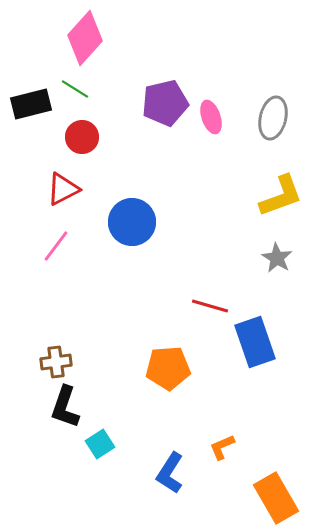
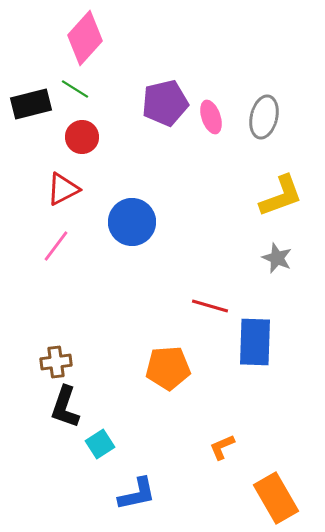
gray ellipse: moved 9 px left, 1 px up
gray star: rotated 8 degrees counterclockwise
blue rectangle: rotated 21 degrees clockwise
blue L-shape: moved 33 px left, 21 px down; rotated 135 degrees counterclockwise
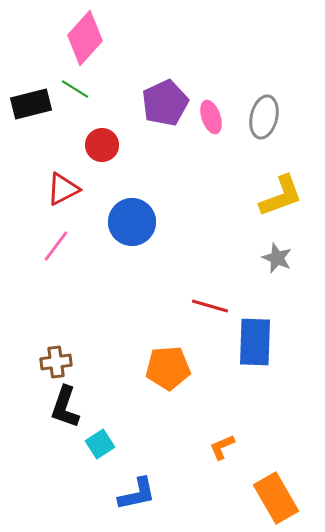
purple pentagon: rotated 12 degrees counterclockwise
red circle: moved 20 px right, 8 px down
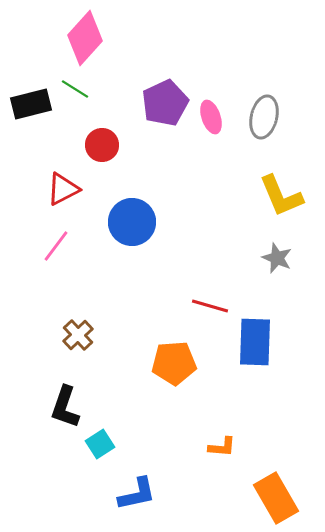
yellow L-shape: rotated 87 degrees clockwise
brown cross: moved 22 px right, 27 px up; rotated 36 degrees counterclockwise
orange pentagon: moved 6 px right, 5 px up
orange L-shape: rotated 152 degrees counterclockwise
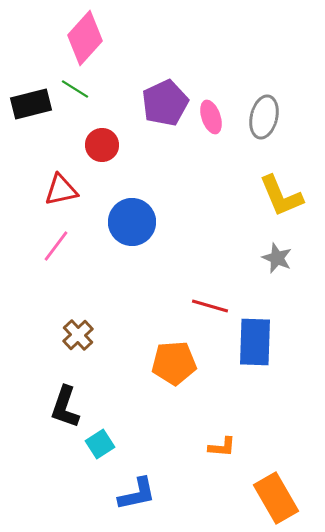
red triangle: moved 2 px left, 1 px down; rotated 15 degrees clockwise
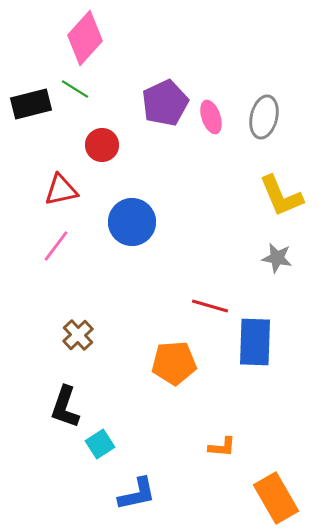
gray star: rotated 12 degrees counterclockwise
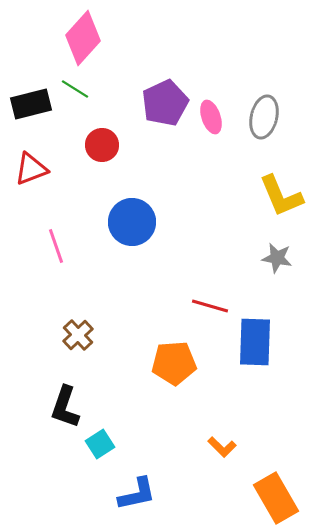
pink diamond: moved 2 px left
red triangle: moved 30 px left, 21 px up; rotated 9 degrees counterclockwise
pink line: rotated 56 degrees counterclockwise
orange L-shape: rotated 40 degrees clockwise
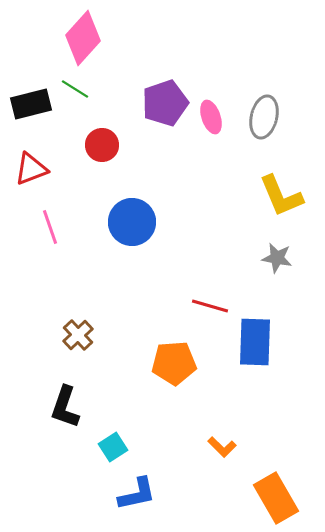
purple pentagon: rotated 6 degrees clockwise
pink line: moved 6 px left, 19 px up
cyan square: moved 13 px right, 3 px down
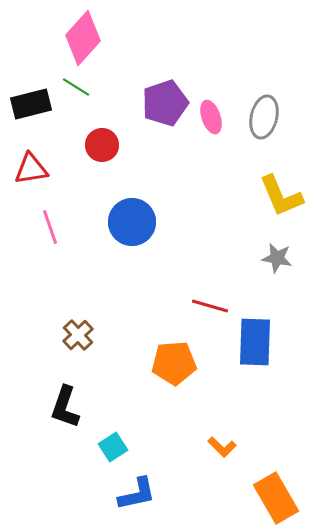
green line: moved 1 px right, 2 px up
red triangle: rotated 12 degrees clockwise
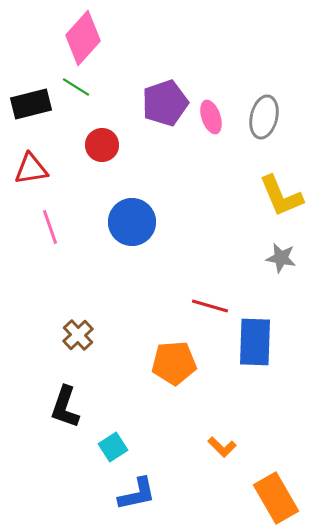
gray star: moved 4 px right
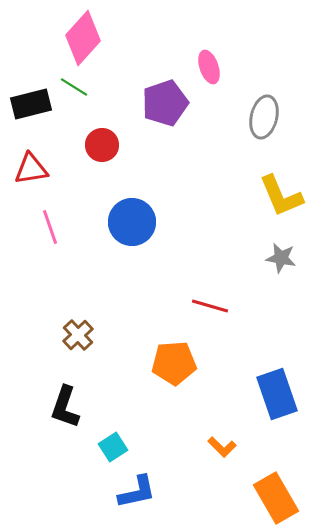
green line: moved 2 px left
pink ellipse: moved 2 px left, 50 px up
blue rectangle: moved 22 px right, 52 px down; rotated 21 degrees counterclockwise
blue L-shape: moved 2 px up
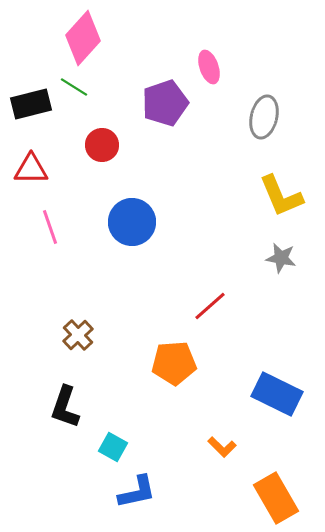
red triangle: rotated 9 degrees clockwise
red line: rotated 57 degrees counterclockwise
blue rectangle: rotated 45 degrees counterclockwise
cyan square: rotated 28 degrees counterclockwise
